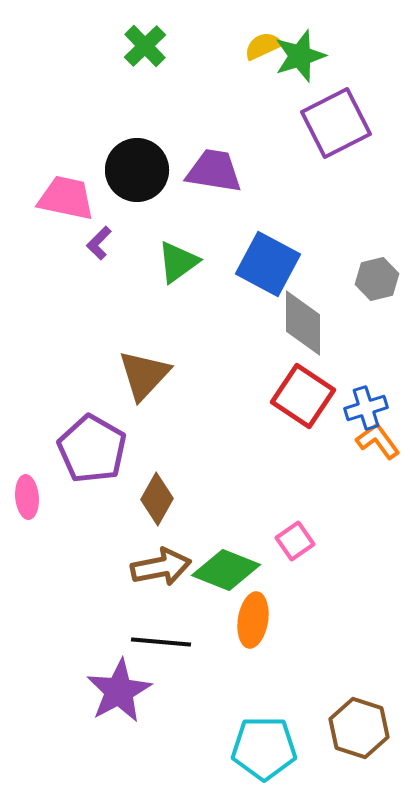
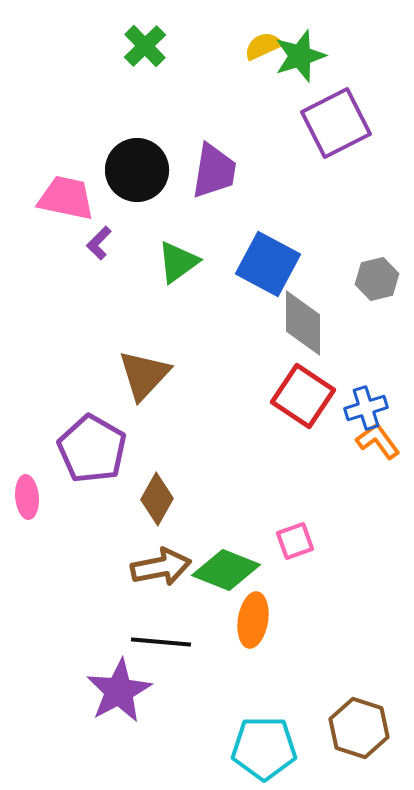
purple trapezoid: rotated 90 degrees clockwise
pink square: rotated 15 degrees clockwise
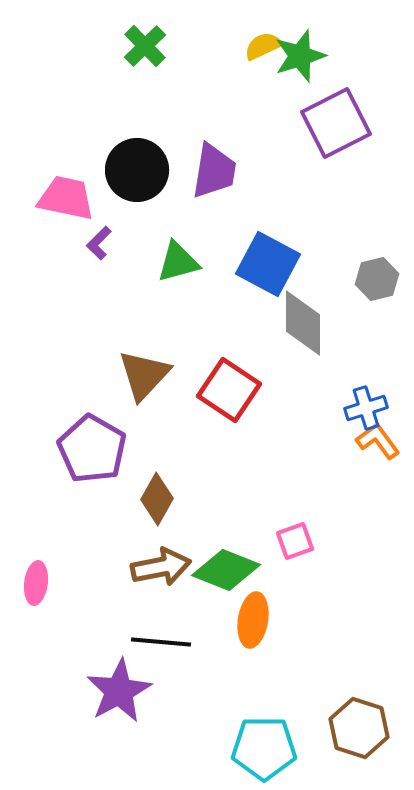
green triangle: rotated 21 degrees clockwise
red square: moved 74 px left, 6 px up
pink ellipse: moved 9 px right, 86 px down; rotated 12 degrees clockwise
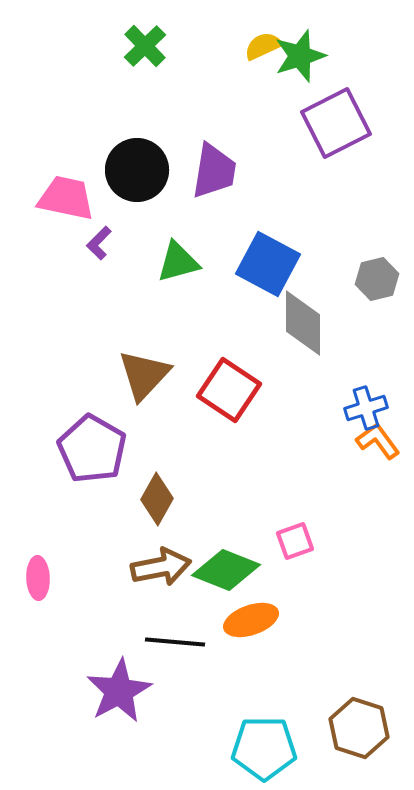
pink ellipse: moved 2 px right, 5 px up; rotated 9 degrees counterclockwise
orange ellipse: moved 2 px left; rotated 62 degrees clockwise
black line: moved 14 px right
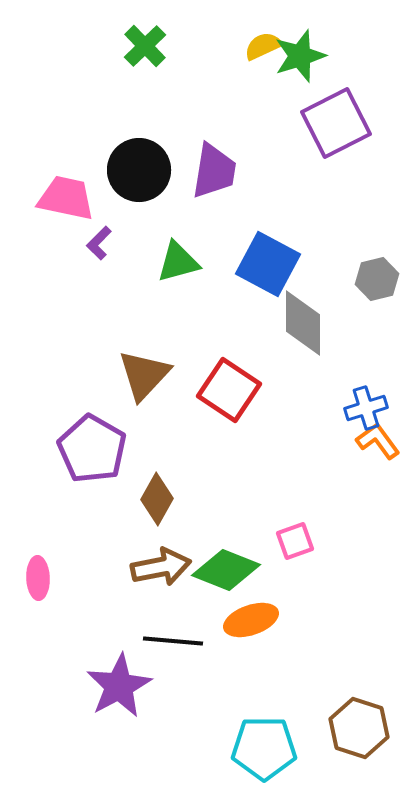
black circle: moved 2 px right
black line: moved 2 px left, 1 px up
purple star: moved 5 px up
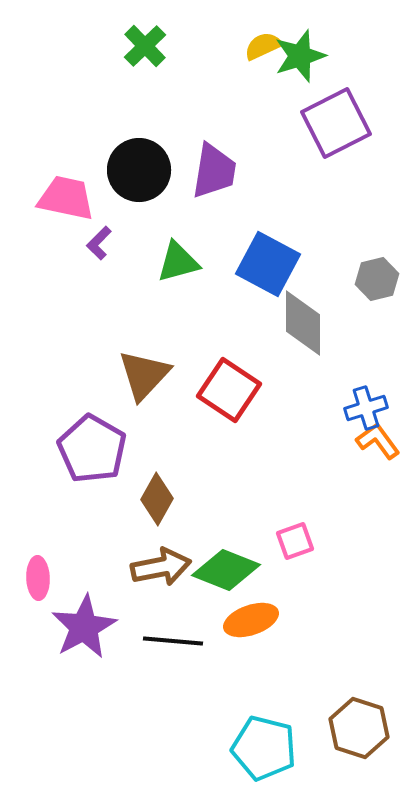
purple star: moved 35 px left, 59 px up
cyan pentagon: rotated 14 degrees clockwise
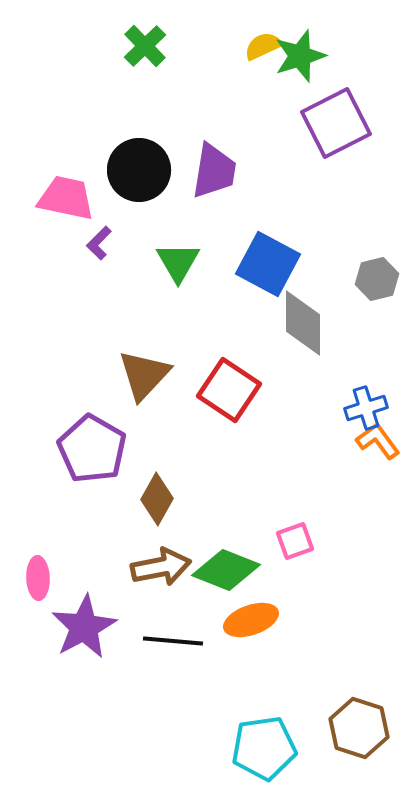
green triangle: rotated 45 degrees counterclockwise
cyan pentagon: rotated 22 degrees counterclockwise
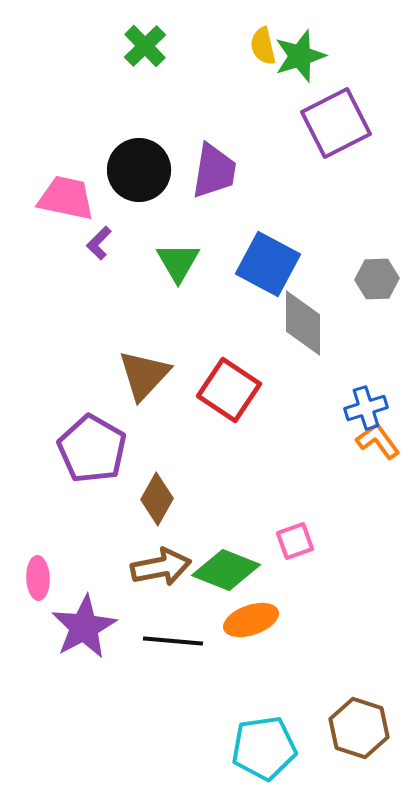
yellow semicircle: rotated 78 degrees counterclockwise
gray hexagon: rotated 12 degrees clockwise
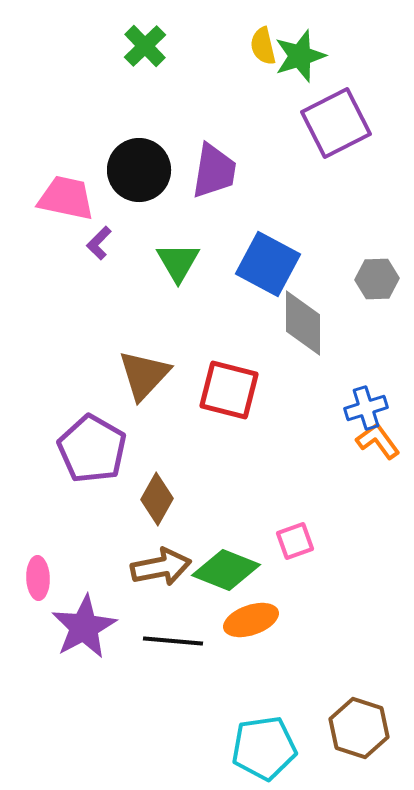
red square: rotated 20 degrees counterclockwise
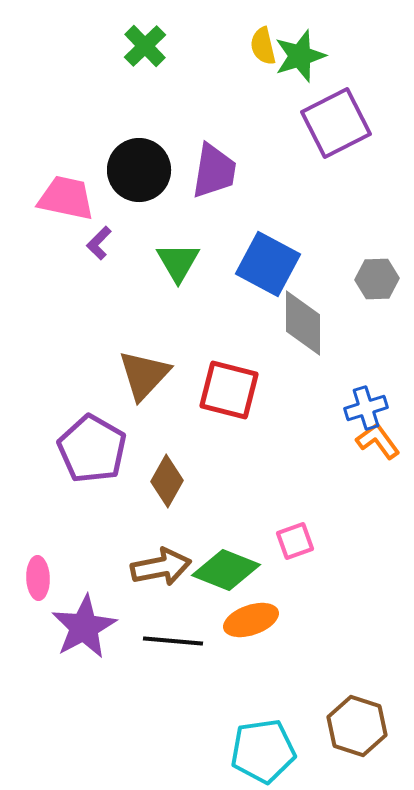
brown diamond: moved 10 px right, 18 px up
brown hexagon: moved 2 px left, 2 px up
cyan pentagon: moved 1 px left, 3 px down
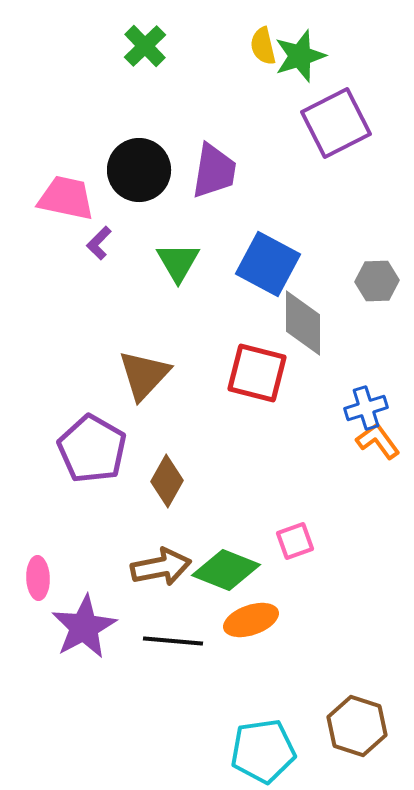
gray hexagon: moved 2 px down
red square: moved 28 px right, 17 px up
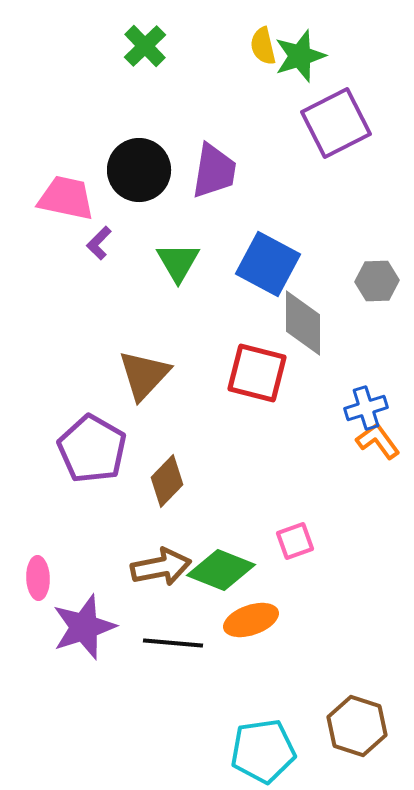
brown diamond: rotated 15 degrees clockwise
green diamond: moved 5 px left
purple star: rotated 10 degrees clockwise
black line: moved 2 px down
